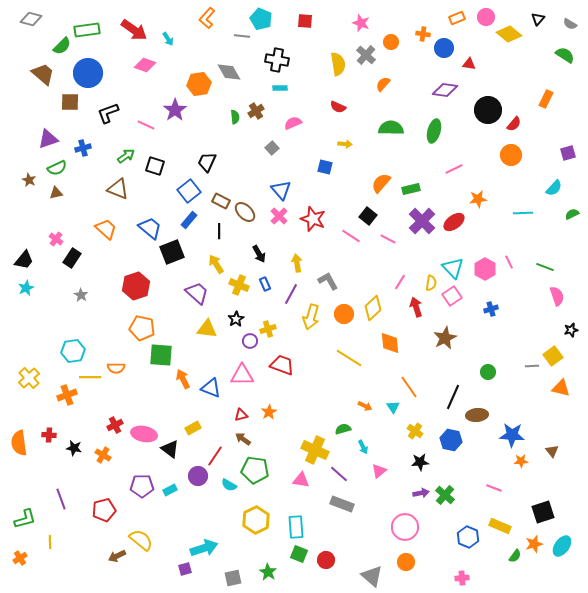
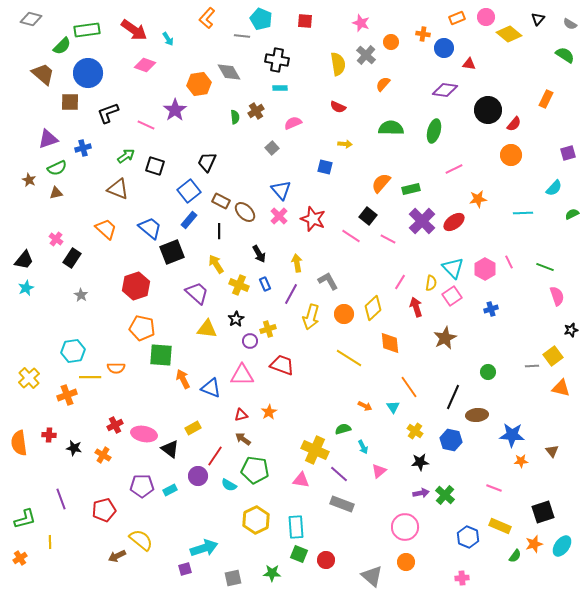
green star at (268, 572): moved 4 px right, 1 px down; rotated 30 degrees counterclockwise
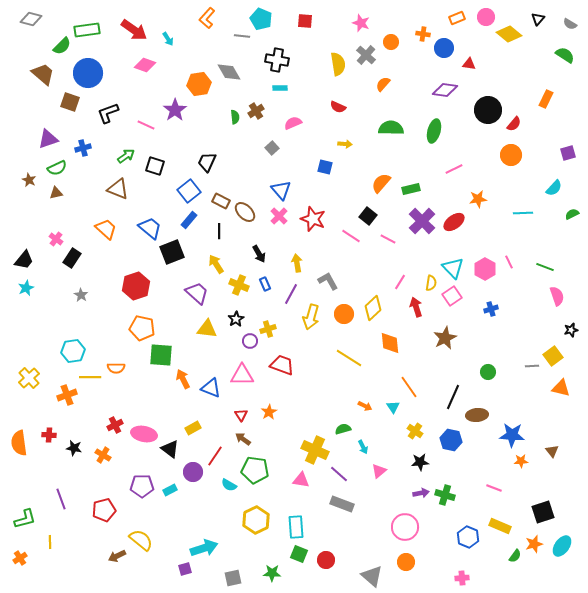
brown square at (70, 102): rotated 18 degrees clockwise
red triangle at (241, 415): rotated 48 degrees counterclockwise
purple circle at (198, 476): moved 5 px left, 4 px up
green cross at (445, 495): rotated 24 degrees counterclockwise
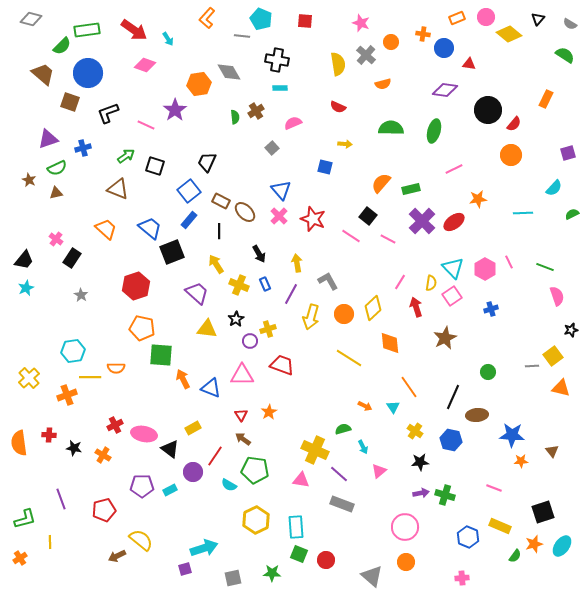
orange semicircle at (383, 84): rotated 147 degrees counterclockwise
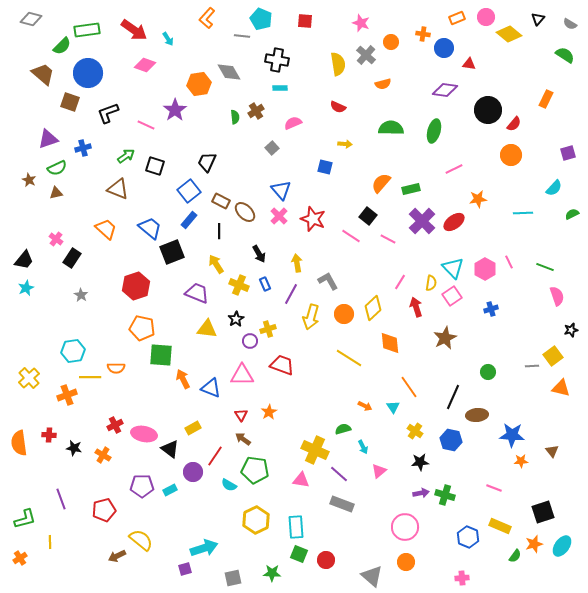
purple trapezoid at (197, 293): rotated 20 degrees counterclockwise
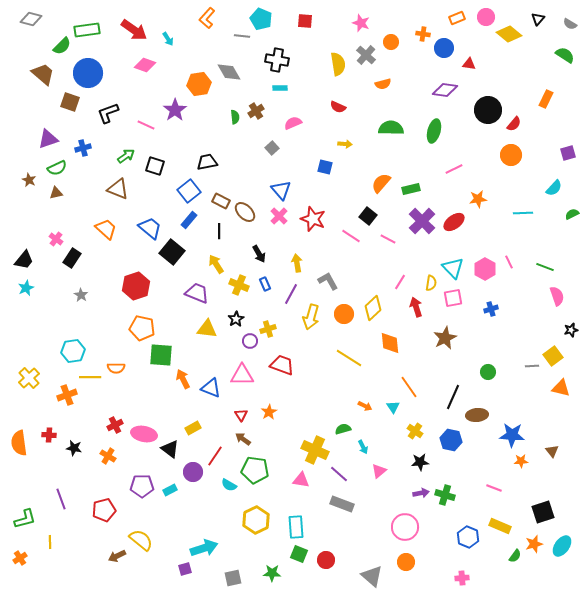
black trapezoid at (207, 162): rotated 55 degrees clockwise
black square at (172, 252): rotated 30 degrees counterclockwise
pink square at (452, 296): moved 1 px right, 2 px down; rotated 24 degrees clockwise
orange cross at (103, 455): moved 5 px right, 1 px down
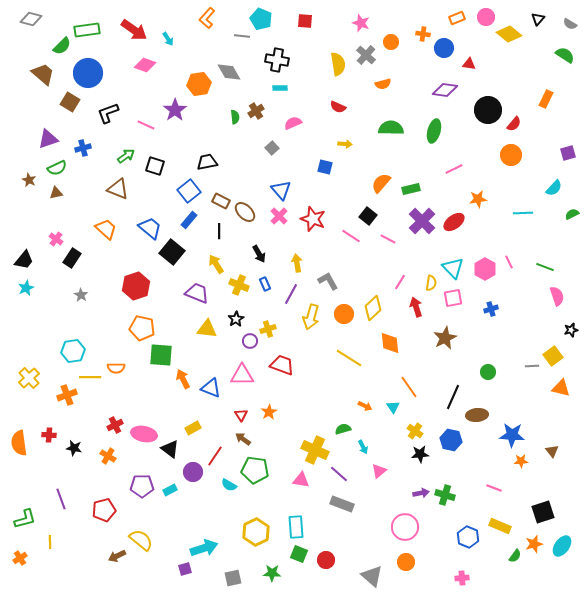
brown square at (70, 102): rotated 12 degrees clockwise
black star at (420, 462): moved 8 px up
yellow hexagon at (256, 520): moved 12 px down
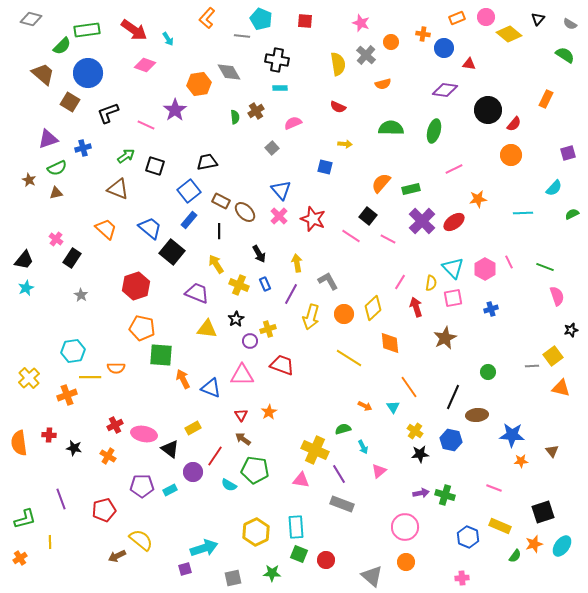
purple line at (339, 474): rotated 18 degrees clockwise
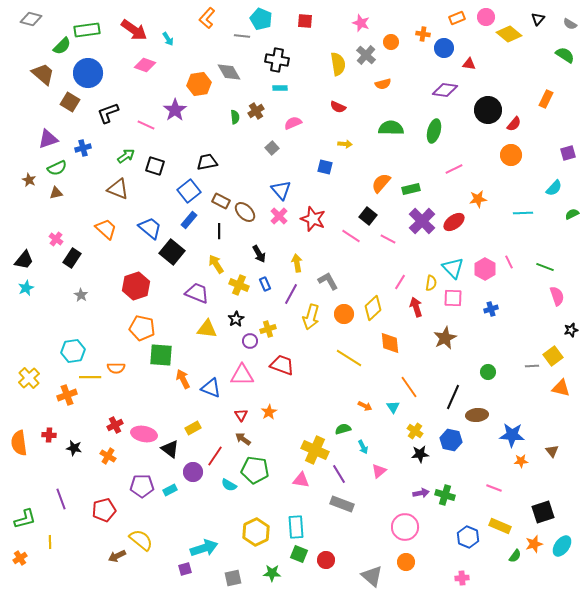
pink square at (453, 298): rotated 12 degrees clockwise
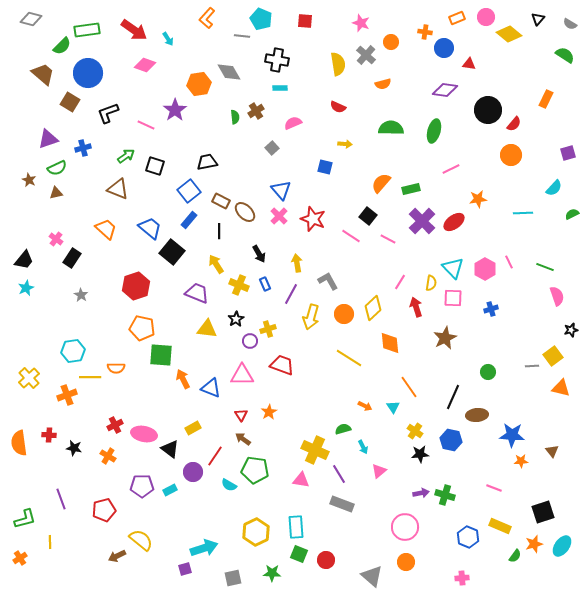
orange cross at (423, 34): moved 2 px right, 2 px up
pink line at (454, 169): moved 3 px left
